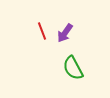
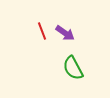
purple arrow: rotated 90 degrees counterclockwise
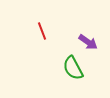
purple arrow: moved 23 px right, 9 px down
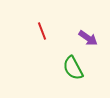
purple arrow: moved 4 px up
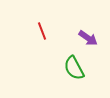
green semicircle: moved 1 px right
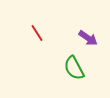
red line: moved 5 px left, 2 px down; rotated 12 degrees counterclockwise
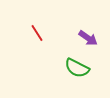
green semicircle: moved 3 px right; rotated 35 degrees counterclockwise
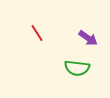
green semicircle: rotated 20 degrees counterclockwise
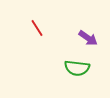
red line: moved 5 px up
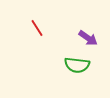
green semicircle: moved 3 px up
